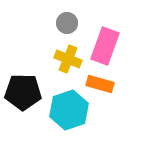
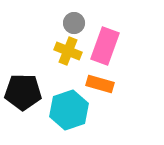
gray circle: moved 7 px right
yellow cross: moved 8 px up
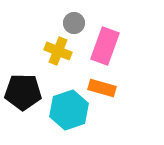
yellow cross: moved 10 px left
orange rectangle: moved 2 px right, 4 px down
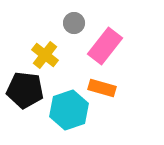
pink rectangle: rotated 18 degrees clockwise
yellow cross: moved 13 px left, 4 px down; rotated 16 degrees clockwise
black pentagon: moved 2 px right, 2 px up; rotated 6 degrees clockwise
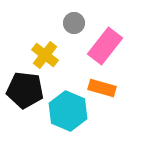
cyan hexagon: moved 1 px left, 1 px down; rotated 18 degrees counterclockwise
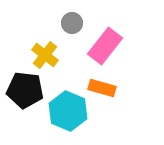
gray circle: moved 2 px left
